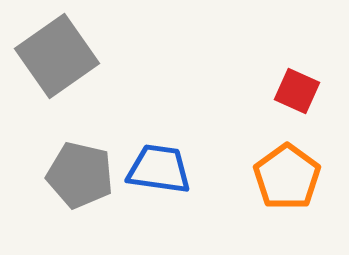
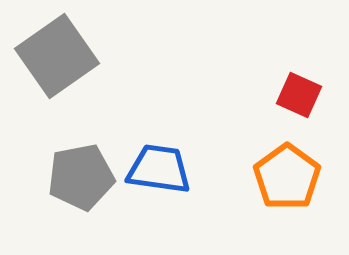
red square: moved 2 px right, 4 px down
gray pentagon: moved 1 px right, 2 px down; rotated 24 degrees counterclockwise
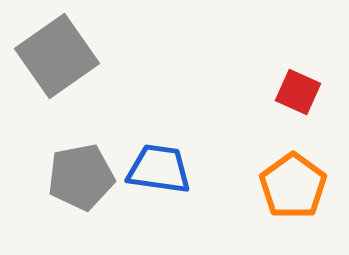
red square: moved 1 px left, 3 px up
orange pentagon: moved 6 px right, 9 px down
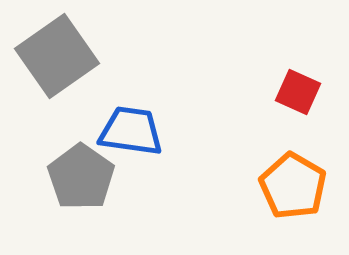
blue trapezoid: moved 28 px left, 38 px up
gray pentagon: rotated 26 degrees counterclockwise
orange pentagon: rotated 6 degrees counterclockwise
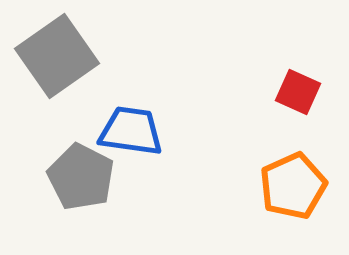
gray pentagon: rotated 8 degrees counterclockwise
orange pentagon: rotated 18 degrees clockwise
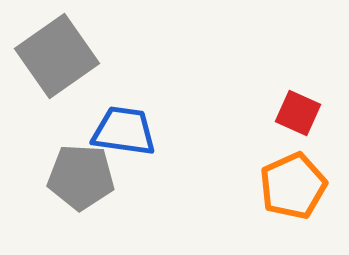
red square: moved 21 px down
blue trapezoid: moved 7 px left
gray pentagon: rotated 24 degrees counterclockwise
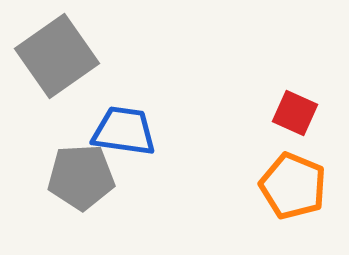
red square: moved 3 px left
gray pentagon: rotated 6 degrees counterclockwise
orange pentagon: rotated 26 degrees counterclockwise
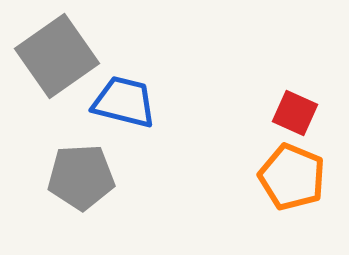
blue trapezoid: moved 29 px up; rotated 6 degrees clockwise
orange pentagon: moved 1 px left, 9 px up
